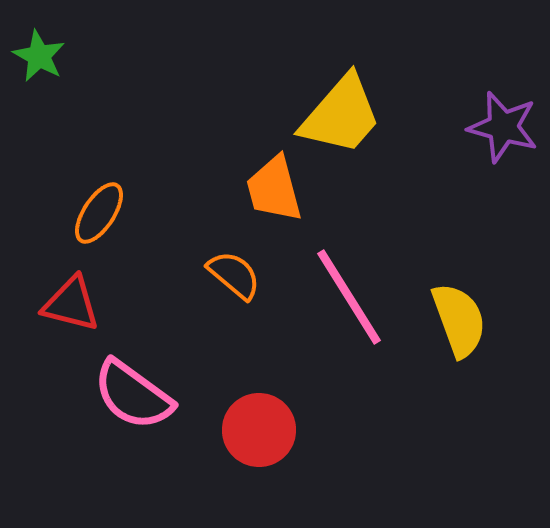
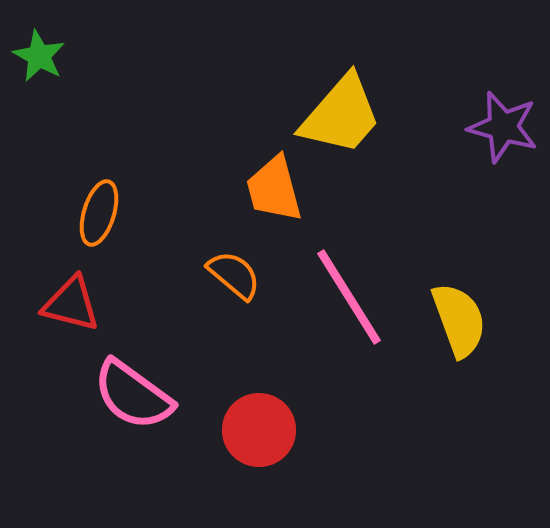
orange ellipse: rotated 16 degrees counterclockwise
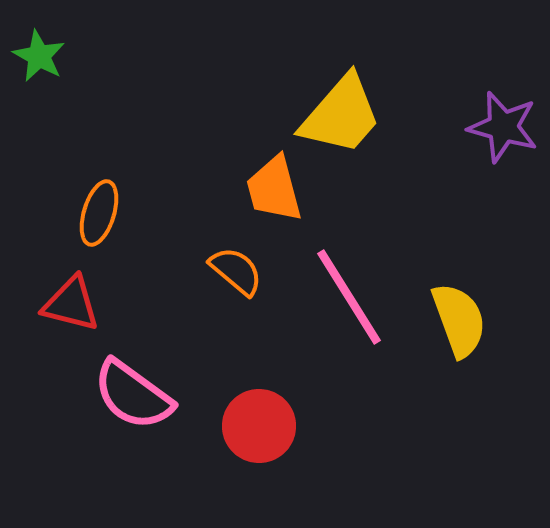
orange semicircle: moved 2 px right, 4 px up
red circle: moved 4 px up
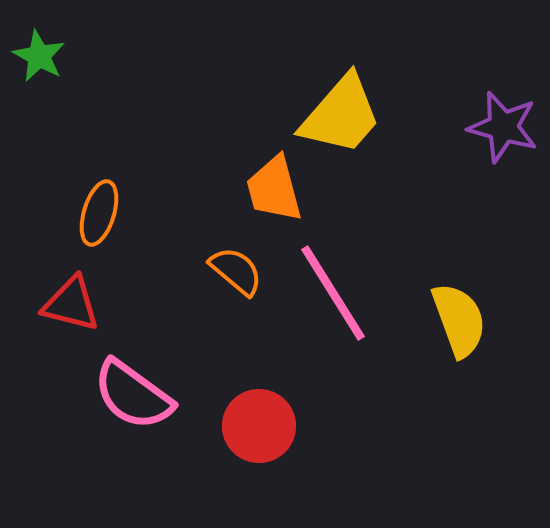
pink line: moved 16 px left, 4 px up
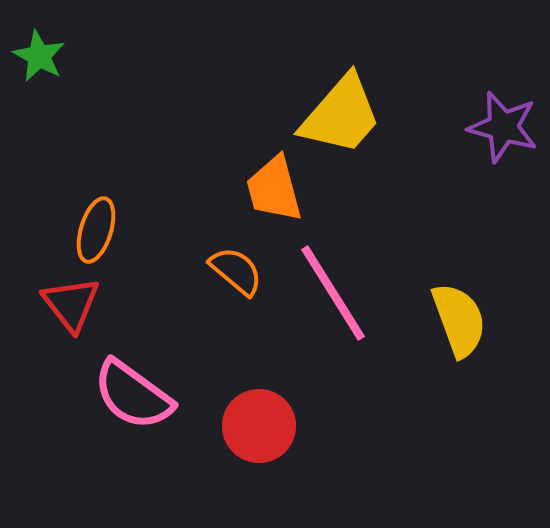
orange ellipse: moved 3 px left, 17 px down
red triangle: rotated 38 degrees clockwise
